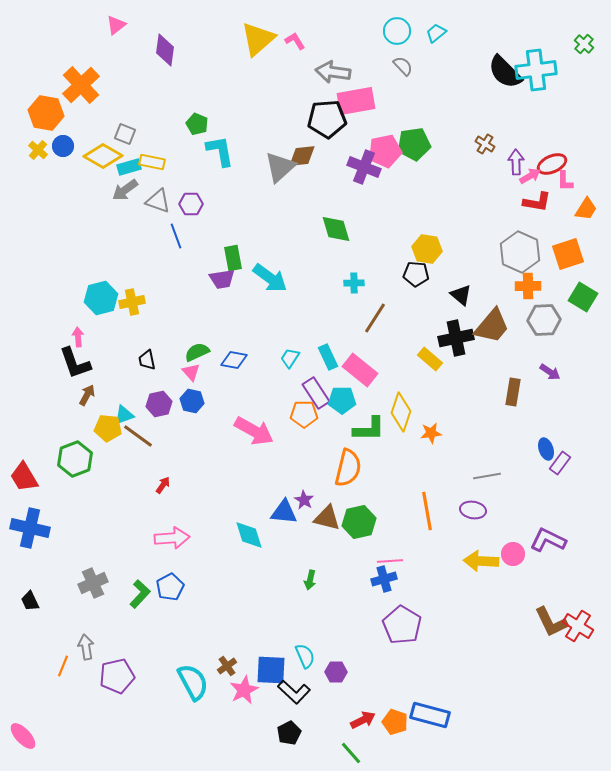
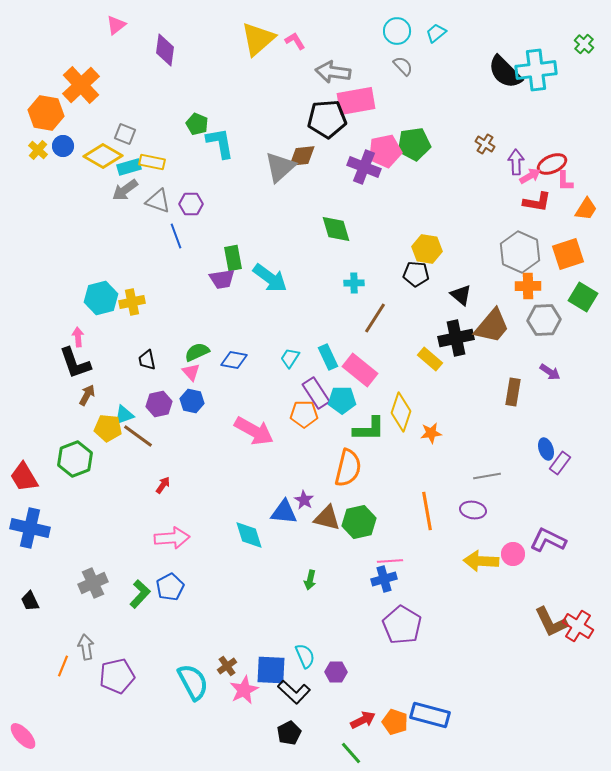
cyan L-shape at (220, 151): moved 8 px up
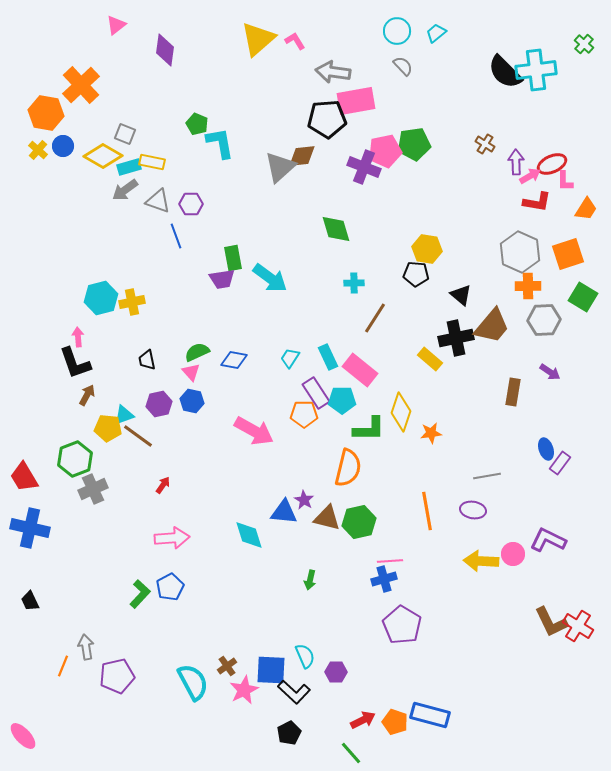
gray cross at (93, 583): moved 94 px up
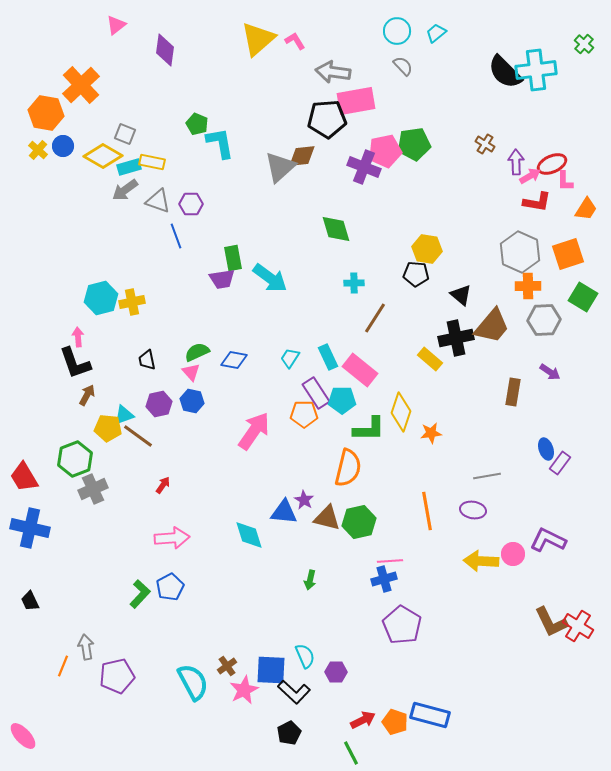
pink arrow at (254, 431): rotated 84 degrees counterclockwise
green line at (351, 753): rotated 15 degrees clockwise
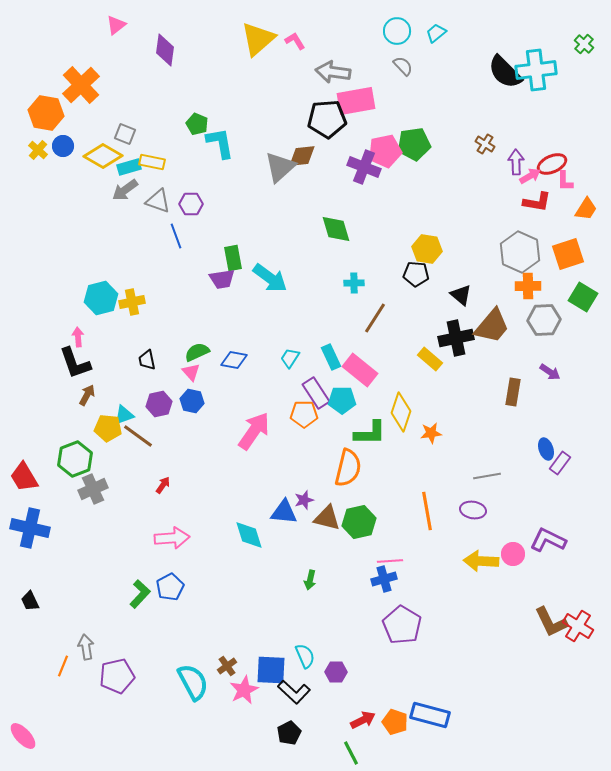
cyan rectangle at (328, 357): moved 3 px right
green L-shape at (369, 429): moved 1 px right, 4 px down
purple star at (304, 500): rotated 24 degrees clockwise
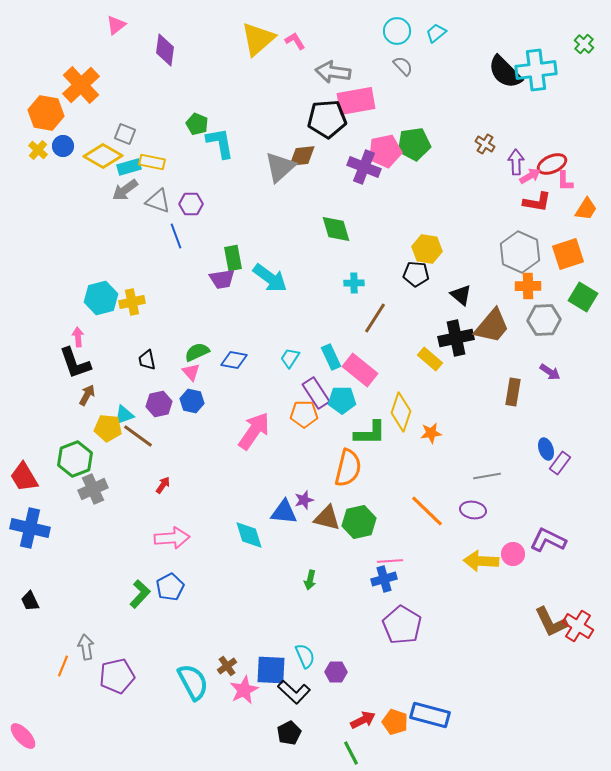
orange line at (427, 511): rotated 36 degrees counterclockwise
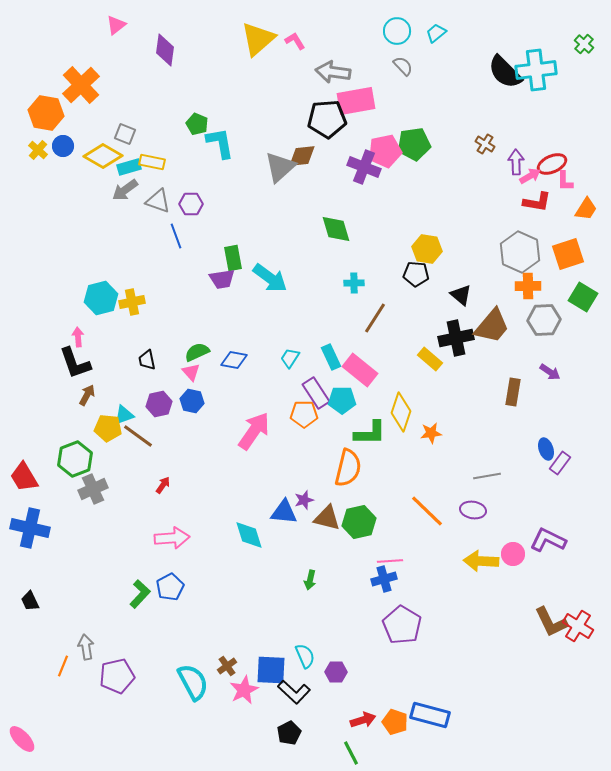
red arrow at (363, 720): rotated 10 degrees clockwise
pink ellipse at (23, 736): moved 1 px left, 3 px down
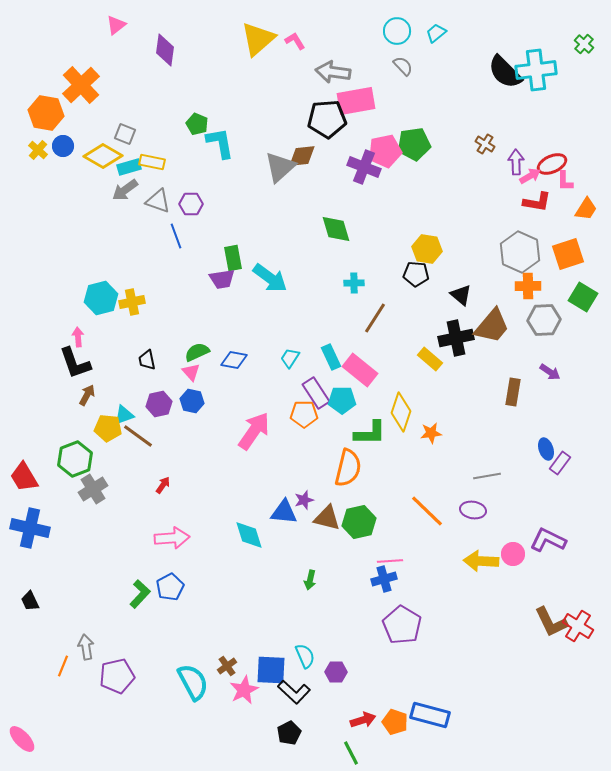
gray cross at (93, 489): rotated 8 degrees counterclockwise
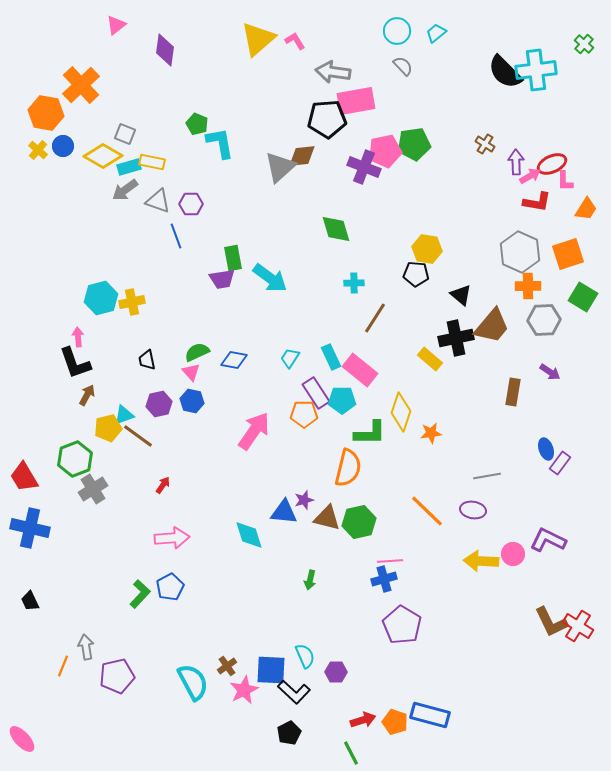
yellow pentagon at (108, 428): rotated 20 degrees counterclockwise
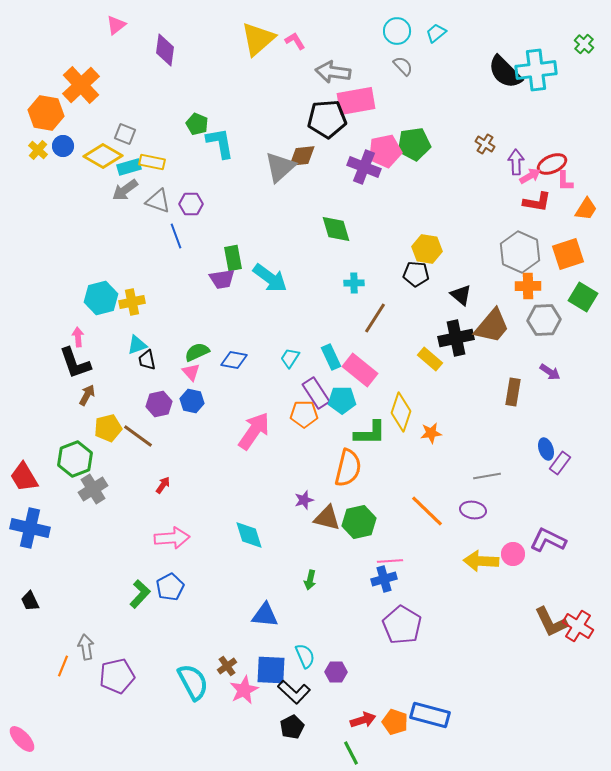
cyan triangle at (124, 415): moved 13 px right, 70 px up
blue triangle at (284, 512): moved 19 px left, 103 px down
black pentagon at (289, 733): moved 3 px right, 6 px up
